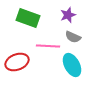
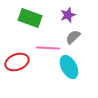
green rectangle: moved 2 px right
gray semicircle: rotated 112 degrees clockwise
pink line: moved 2 px down
cyan ellipse: moved 3 px left, 2 px down
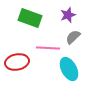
red ellipse: rotated 10 degrees clockwise
cyan ellipse: moved 2 px down
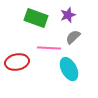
green rectangle: moved 6 px right
pink line: moved 1 px right
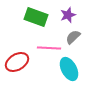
green rectangle: moved 1 px up
red ellipse: rotated 20 degrees counterclockwise
